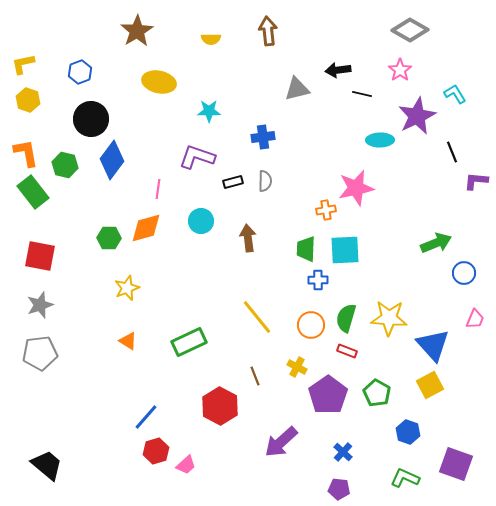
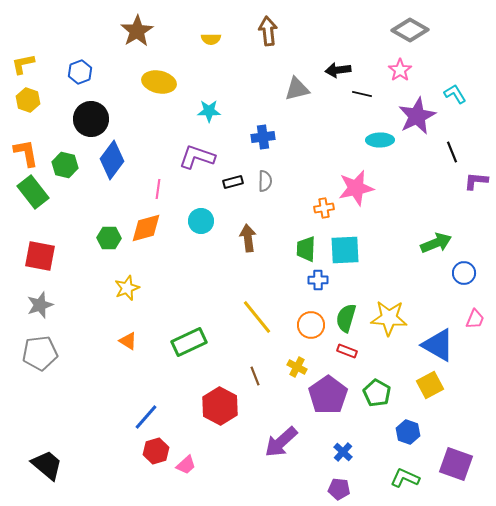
orange cross at (326, 210): moved 2 px left, 2 px up
blue triangle at (433, 345): moved 5 px right; rotated 18 degrees counterclockwise
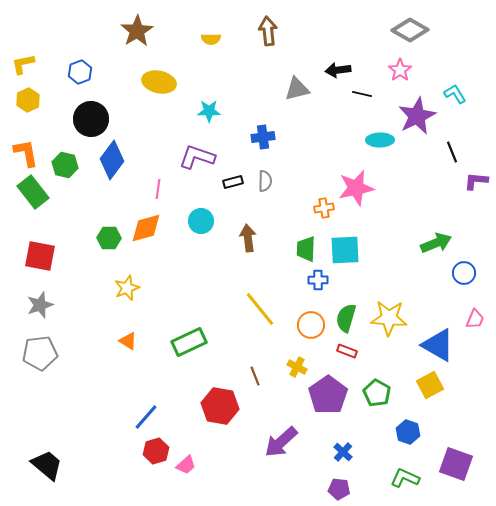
yellow hexagon at (28, 100): rotated 15 degrees clockwise
yellow line at (257, 317): moved 3 px right, 8 px up
red hexagon at (220, 406): rotated 18 degrees counterclockwise
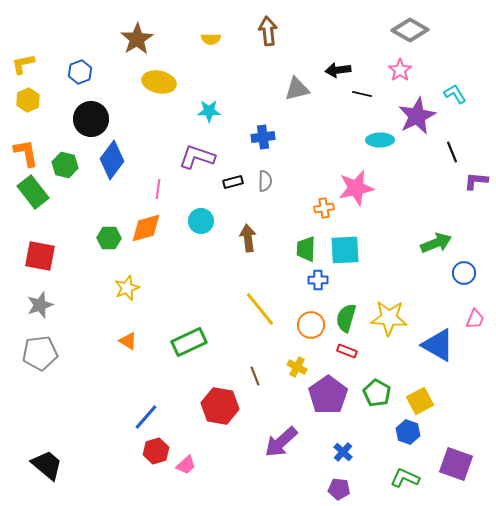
brown star at (137, 31): moved 8 px down
yellow square at (430, 385): moved 10 px left, 16 px down
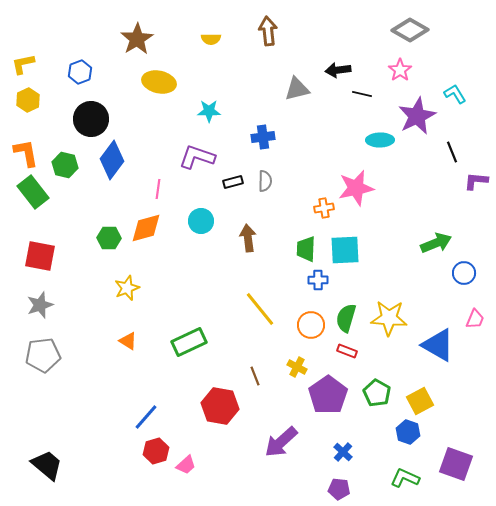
gray pentagon at (40, 353): moved 3 px right, 2 px down
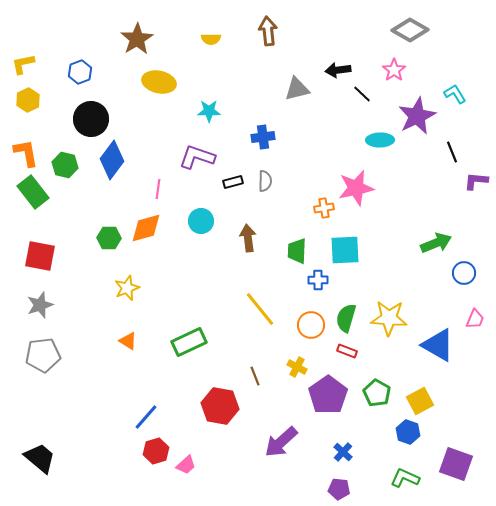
pink star at (400, 70): moved 6 px left
black line at (362, 94): rotated 30 degrees clockwise
green trapezoid at (306, 249): moved 9 px left, 2 px down
black trapezoid at (47, 465): moved 7 px left, 7 px up
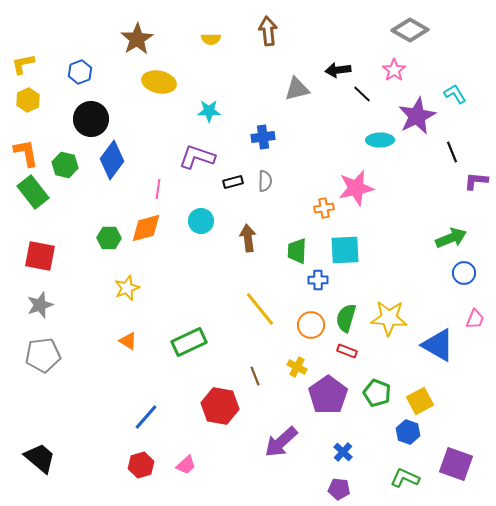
green arrow at (436, 243): moved 15 px right, 5 px up
green pentagon at (377, 393): rotated 8 degrees counterclockwise
red hexagon at (156, 451): moved 15 px left, 14 px down
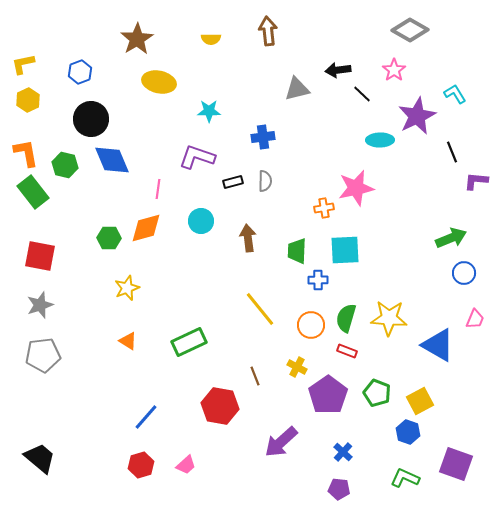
blue diamond at (112, 160): rotated 60 degrees counterclockwise
